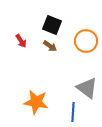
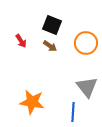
orange circle: moved 2 px down
gray triangle: moved 1 px up; rotated 15 degrees clockwise
orange star: moved 4 px left
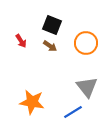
blue line: rotated 54 degrees clockwise
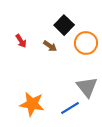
black square: moved 12 px right; rotated 24 degrees clockwise
orange star: moved 2 px down
blue line: moved 3 px left, 4 px up
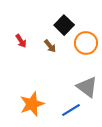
brown arrow: rotated 16 degrees clockwise
gray triangle: rotated 15 degrees counterclockwise
orange star: rotated 30 degrees counterclockwise
blue line: moved 1 px right, 2 px down
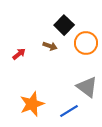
red arrow: moved 2 px left, 13 px down; rotated 96 degrees counterclockwise
brown arrow: rotated 32 degrees counterclockwise
blue line: moved 2 px left, 1 px down
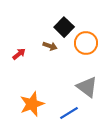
black square: moved 2 px down
blue line: moved 2 px down
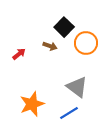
gray triangle: moved 10 px left
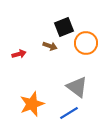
black square: rotated 24 degrees clockwise
red arrow: rotated 24 degrees clockwise
